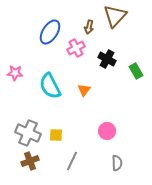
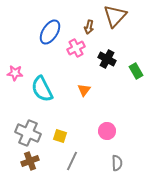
cyan semicircle: moved 8 px left, 3 px down
yellow square: moved 4 px right, 1 px down; rotated 16 degrees clockwise
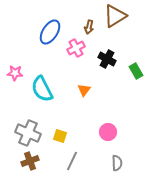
brown triangle: rotated 15 degrees clockwise
pink circle: moved 1 px right, 1 px down
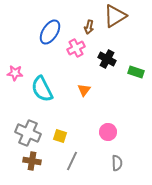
green rectangle: moved 1 px down; rotated 42 degrees counterclockwise
brown cross: moved 2 px right; rotated 30 degrees clockwise
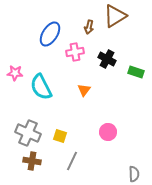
blue ellipse: moved 2 px down
pink cross: moved 1 px left, 4 px down; rotated 18 degrees clockwise
cyan semicircle: moved 1 px left, 2 px up
gray semicircle: moved 17 px right, 11 px down
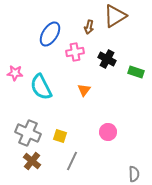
brown cross: rotated 30 degrees clockwise
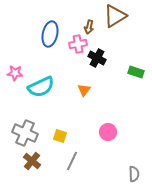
blue ellipse: rotated 20 degrees counterclockwise
pink cross: moved 3 px right, 8 px up
black cross: moved 10 px left, 1 px up
cyan semicircle: rotated 88 degrees counterclockwise
gray cross: moved 3 px left
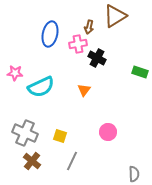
green rectangle: moved 4 px right
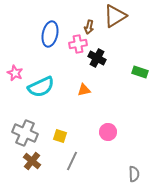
pink star: rotated 21 degrees clockwise
orange triangle: rotated 40 degrees clockwise
